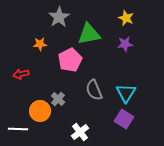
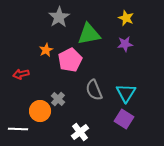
orange star: moved 6 px right, 6 px down; rotated 24 degrees counterclockwise
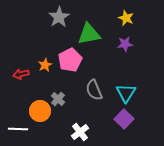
orange star: moved 1 px left, 15 px down
purple square: rotated 12 degrees clockwise
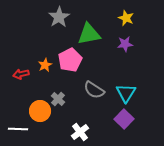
gray semicircle: rotated 35 degrees counterclockwise
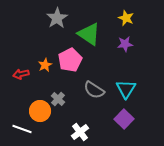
gray star: moved 2 px left, 1 px down
green triangle: rotated 45 degrees clockwise
cyan triangle: moved 4 px up
white line: moved 4 px right; rotated 18 degrees clockwise
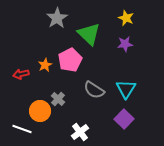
green triangle: rotated 10 degrees clockwise
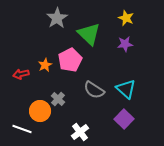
cyan triangle: rotated 20 degrees counterclockwise
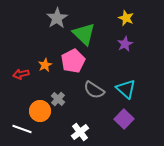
green triangle: moved 5 px left
purple star: rotated 21 degrees counterclockwise
pink pentagon: moved 3 px right, 1 px down
